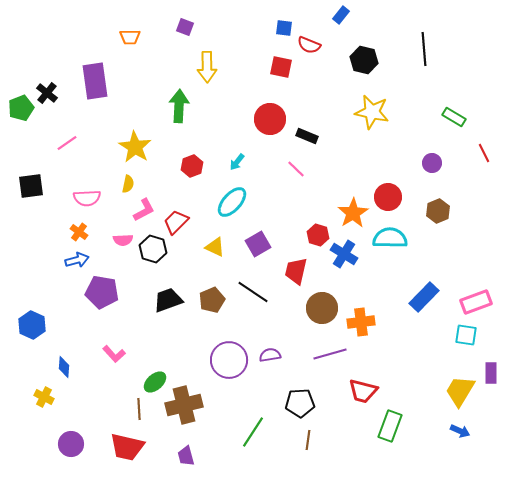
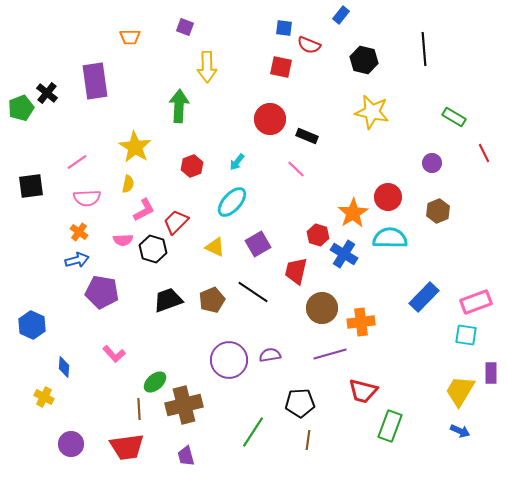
pink line at (67, 143): moved 10 px right, 19 px down
red trapezoid at (127, 447): rotated 21 degrees counterclockwise
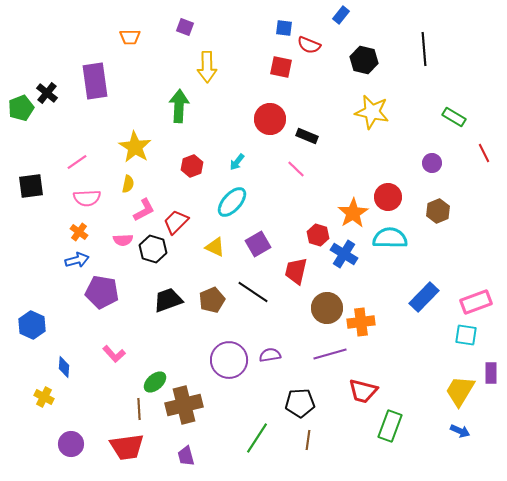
brown circle at (322, 308): moved 5 px right
green line at (253, 432): moved 4 px right, 6 px down
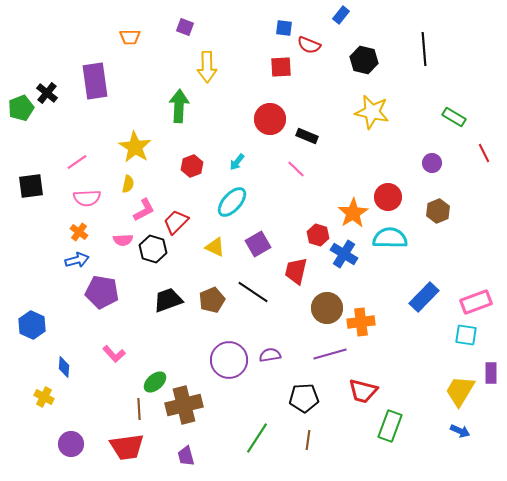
red square at (281, 67): rotated 15 degrees counterclockwise
black pentagon at (300, 403): moved 4 px right, 5 px up
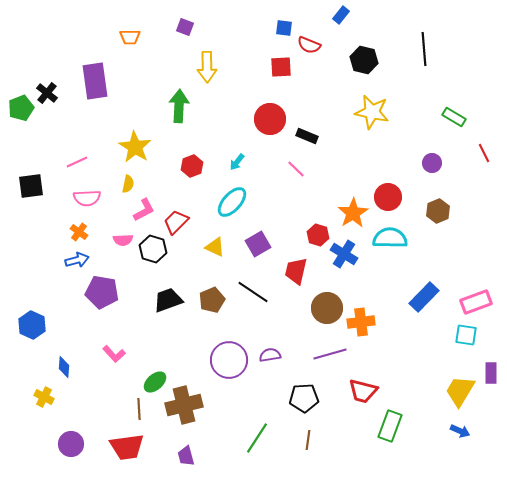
pink line at (77, 162): rotated 10 degrees clockwise
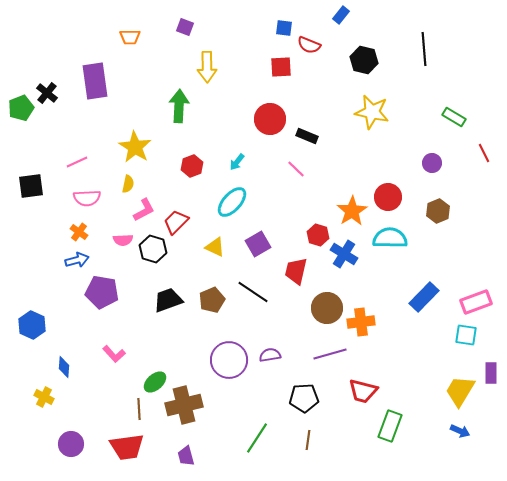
orange star at (353, 213): moved 1 px left, 2 px up
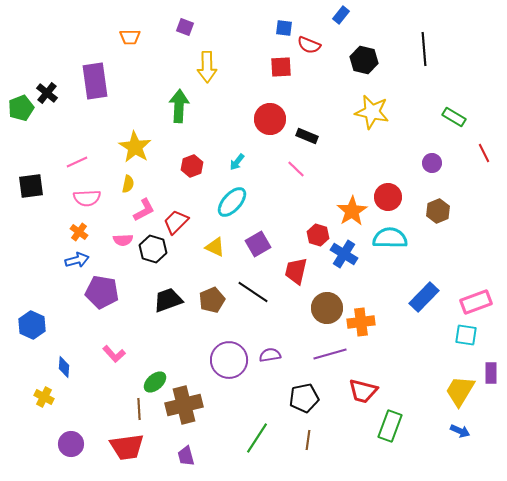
black pentagon at (304, 398): rotated 8 degrees counterclockwise
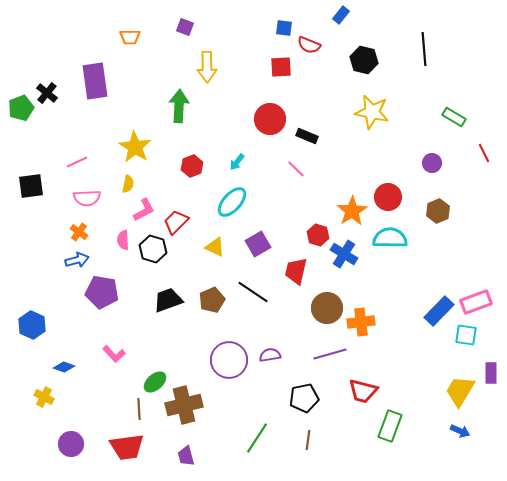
pink semicircle at (123, 240): rotated 90 degrees clockwise
blue rectangle at (424, 297): moved 15 px right, 14 px down
blue diamond at (64, 367): rotated 75 degrees counterclockwise
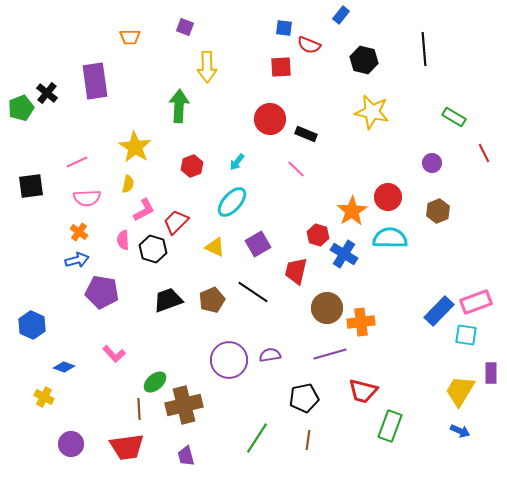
black rectangle at (307, 136): moved 1 px left, 2 px up
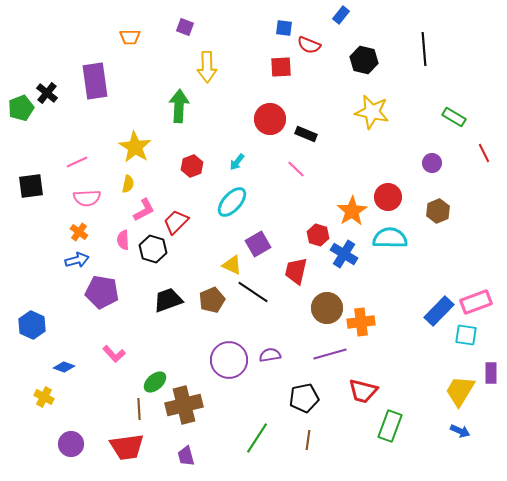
yellow triangle at (215, 247): moved 17 px right, 18 px down
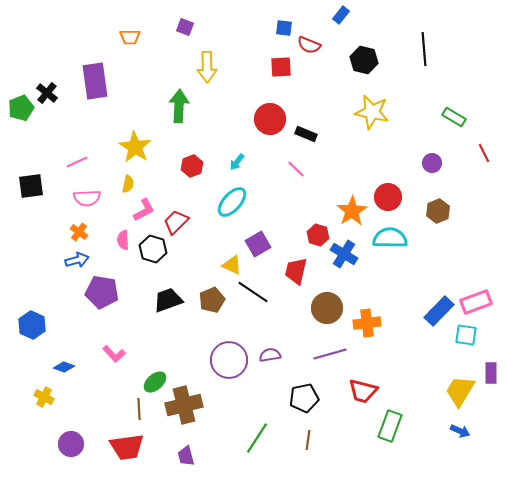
orange cross at (361, 322): moved 6 px right, 1 px down
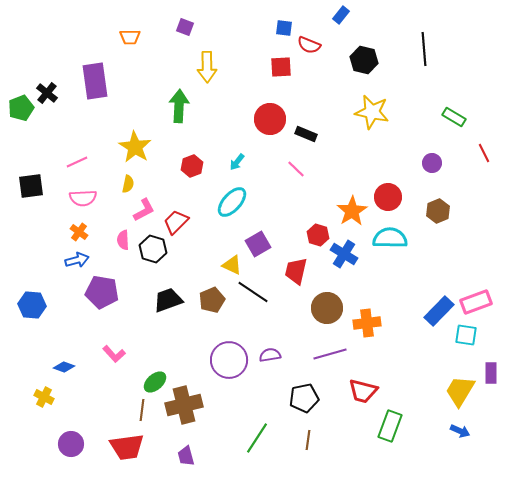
pink semicircle at (87, 198): moved 4 px left
blue hexagon at (32, 325): moved 20 px up; rotated 20 degrees counterclockwise
brown line at (139, 409): moved 3 px right, 1 px down; rotated 10 degrees clockwise
